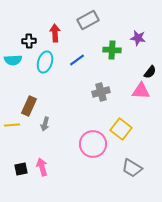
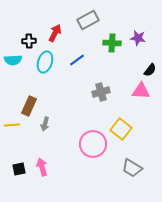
red arrow: rotated 30 degrees clockwise
green cross: moved 7 px up
black semicircle: moved 2 px up
black square: moved 2 px left
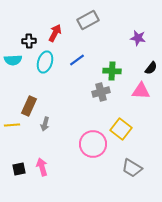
green cross: moved 28 px down
black semicircle: moved 1 px right, 2 px up
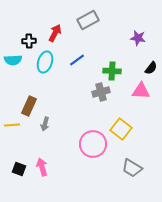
black square: rotated 32 degrees clockwise
